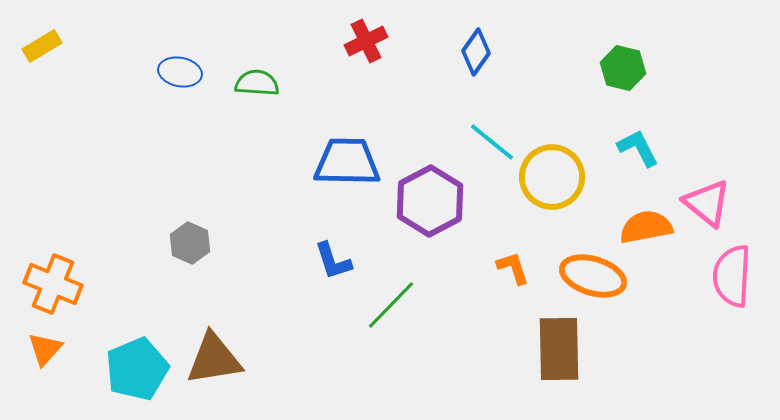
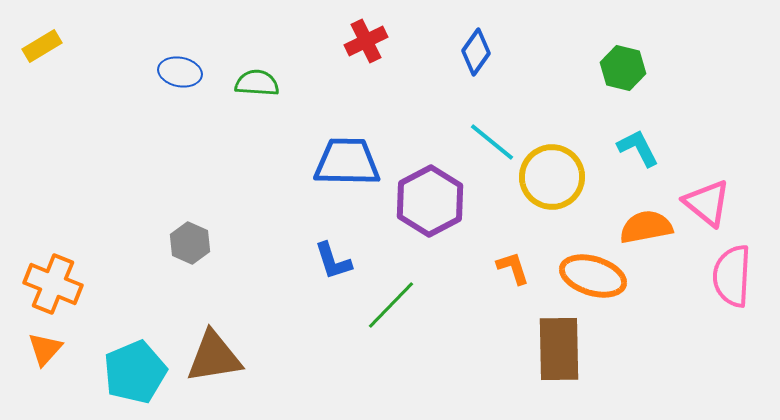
brown triangle: moved 2 px up
cyan pentagon: moved 2 px left, 3 px down
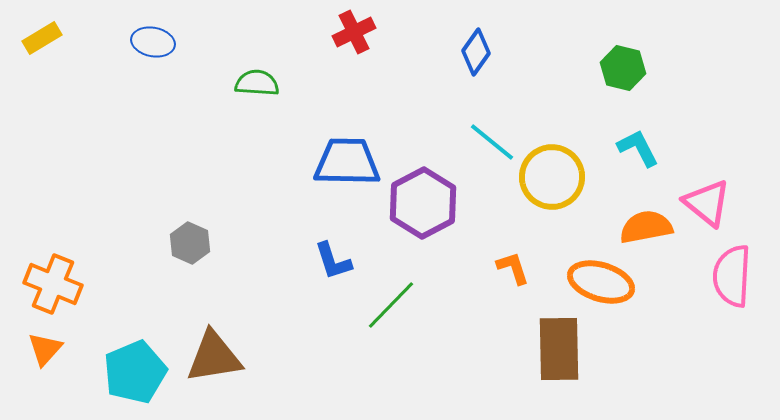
red cross: moved 12 px left, 9 px up
yellow rectangle: moved 8 px up
blue ellipse: moved 27 px left, 30 px up
purple hexagon: moved 7 px left, 2 px down
orange ellipse: moved 8 px right, 6 px down
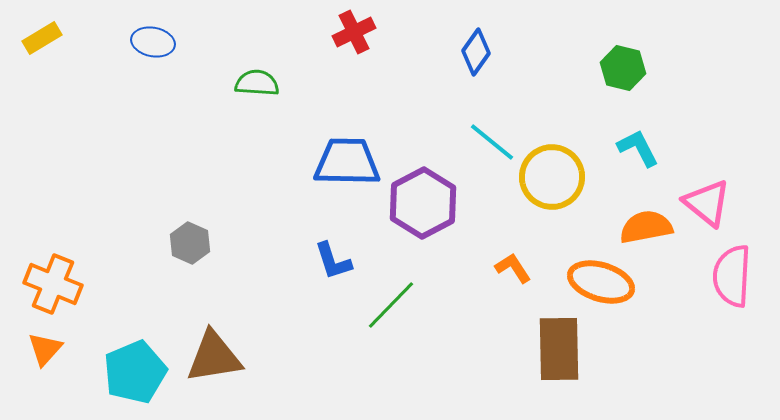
orange L-shape: rotated 15 degrees counterclockwise
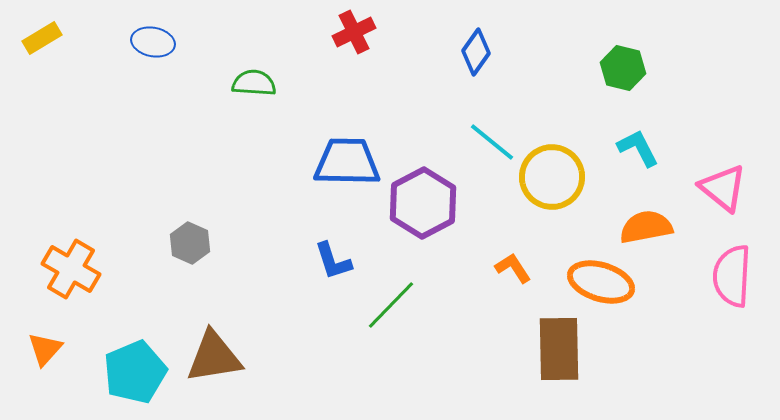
green semicircle: moved 3 px left
pink triangle: moved 16 px right, 15 px up
orange cross: moved 18 px right, 15 px up; rotated 8 degrees clockwise
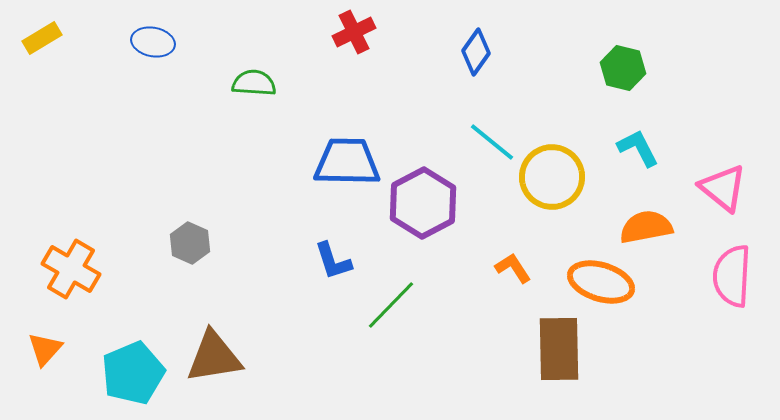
cyan pentagon: moved 2 px left, 1 px down
